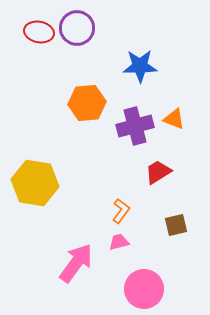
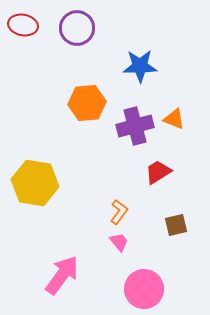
red ellipse: moved 16 px left, 7 px up
orange L-shape: moved 2 px left, 1 px down
pink trapezoid: rotated 65 degrees clockwise
pink arrow: moved 14 px left, 12 px down
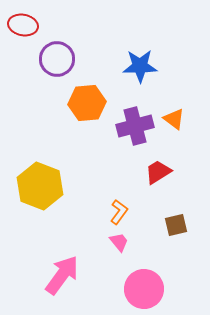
purple circle: moved 20 px left, 31 px down
orange triangle: rotated 15 degrees clockwise
yellow hexagon: moved 5 px right, 3 px down; rotated 12 degrees clockwise
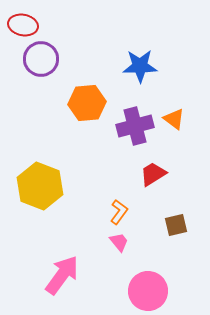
purple circle: moved 16 px left
red trapezoid: moved 5 px left, 2 px down
pink circle: moved 4 px right, 2 px down
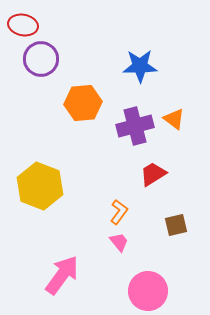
orange hexagon: moved 4 px left
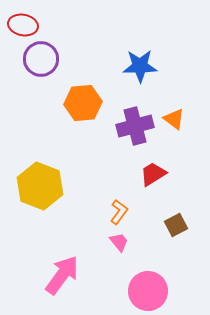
brown square: rotated 15 degrees counterclockwise
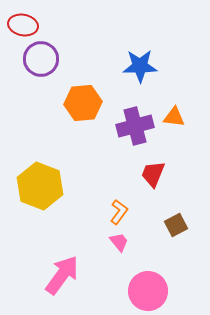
orange triangle: moved 2 px up; rotated 30 degrees counterclockwise
red trapezoid: rotated 36 degrees counterclockwise
